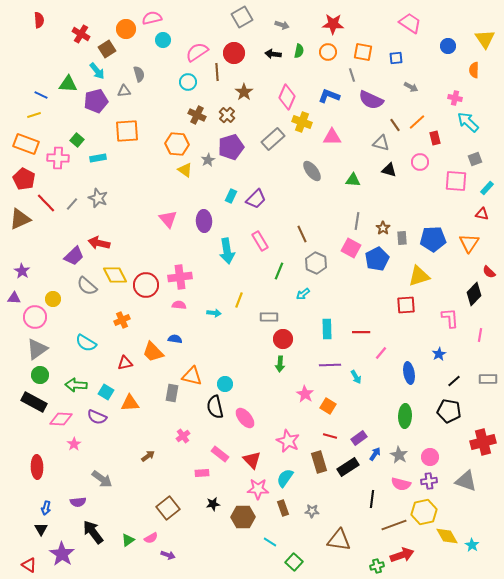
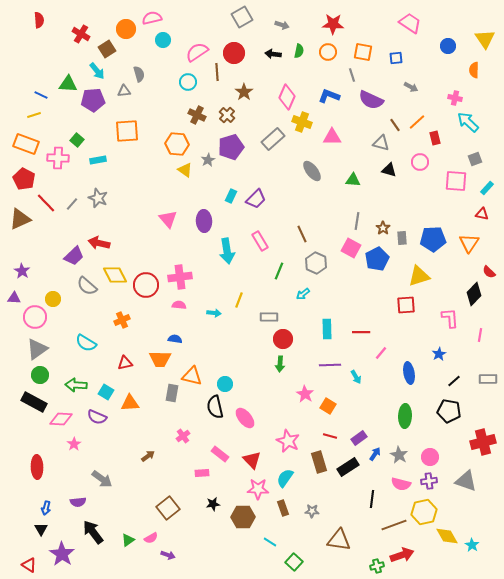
purple pentagon at (96, 101): moved 3 px left, 1 px up; rotated 10 degrees clockwise
cyan rectangle at (98, 158): moved 2 px down
orange trapezoid at (153, 352): moved 7 px right, 7 px down; rotated 45 degrees counterclockwise
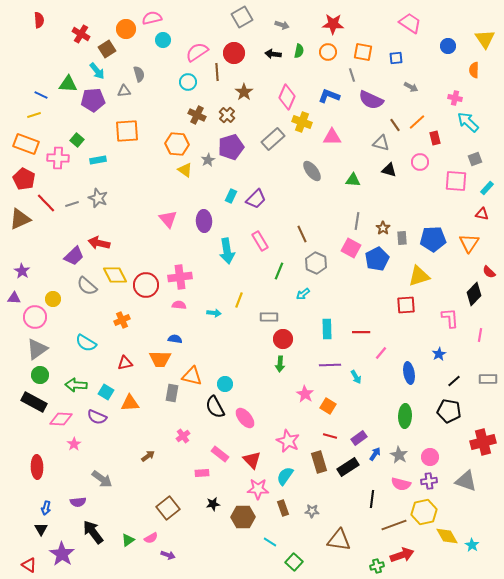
gray line at (72, 204): rotated 32 degrees clockwise
black semicircle at (215, 407): rotated 15 degrees counterclockwise
cyan semicircle at (285, 478): moved 2 px up
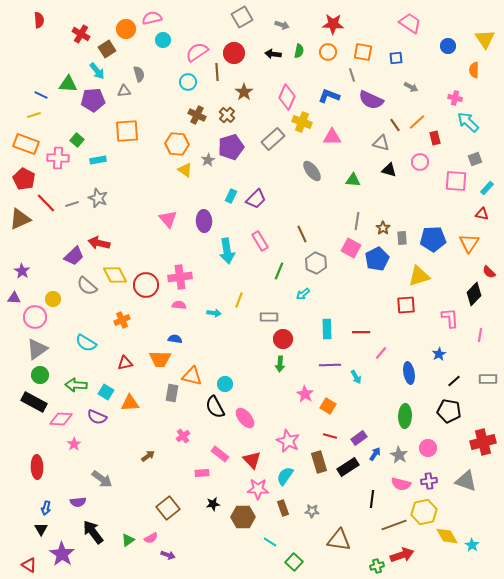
pink circle at (430, 457): moved 2 px left, 9 px up
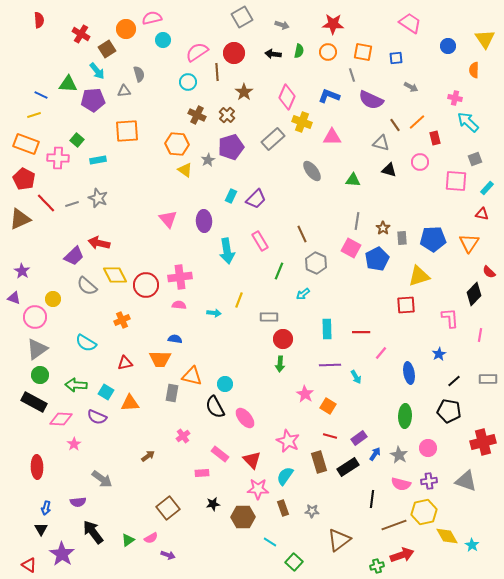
purple triangle at (14, 298): rotated 16 degrees clockwise
brown triangle at (339, 540): rotated 45 degrees counterclockwise
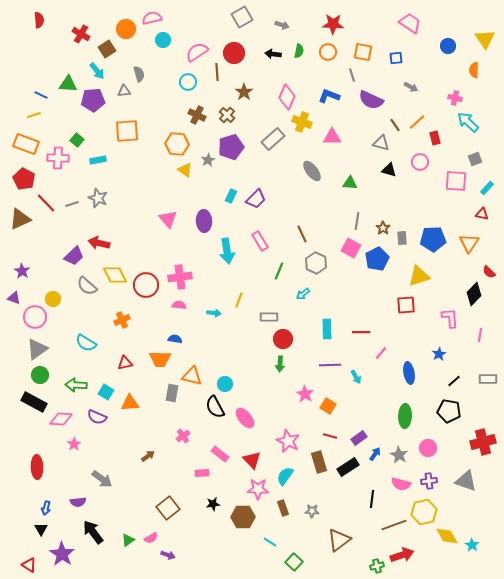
green triangle at (353, 180): moved 3 px left, 3 px down
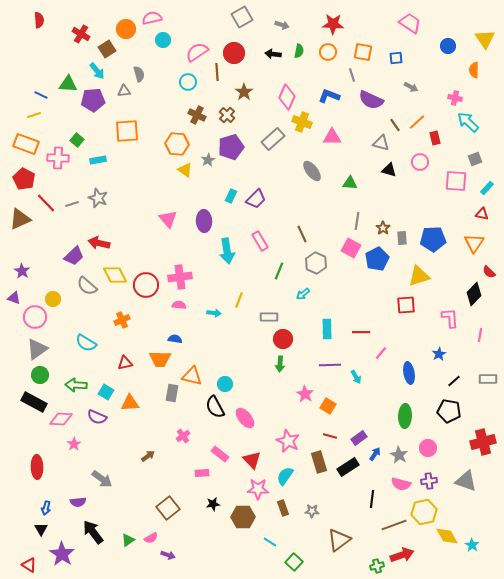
orange triangle at (469, 243): moved 5 px right
